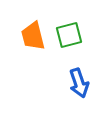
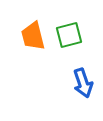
blue arrow: moved 4 px right
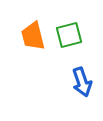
blue arrow: moved 1 px left, 1 px up
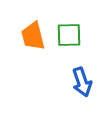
green square: rotated 12 degrees clockwise
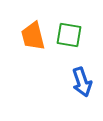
green square: rotated 12 degrees clockwise
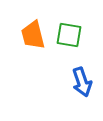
orange trapezoid: moved 1 px up
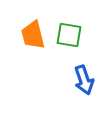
blue arrow: moved 2 px right, 2 px up
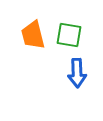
blue arrow: moved 7 px left, 7 px up; rotated 16 degrees clockwise
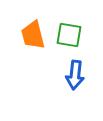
blue arrow: moved 2 px left, 2 px down; rotated 8 degrees clockwise
